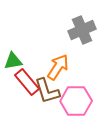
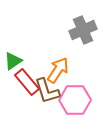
gray cross: moved 1 px right
green triangle: rotated 24 degrees counterclockwise
orange arrow: moved 3 px down
pink hexagon: moved 1 px left, 1 px up
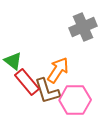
gray cross: moved 3 px up
green triangle: rotated 48 degrees counterclockwise
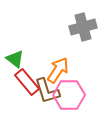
gray cross: rotated 8 degrees clockwise
green triangle: moved 2 px right, 2 px up
pink hexagon: moved 6 px left, 5 px up
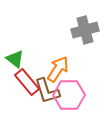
gray cross: moved 2 px right, 3 px down
orange arrow: moved 1 px up
